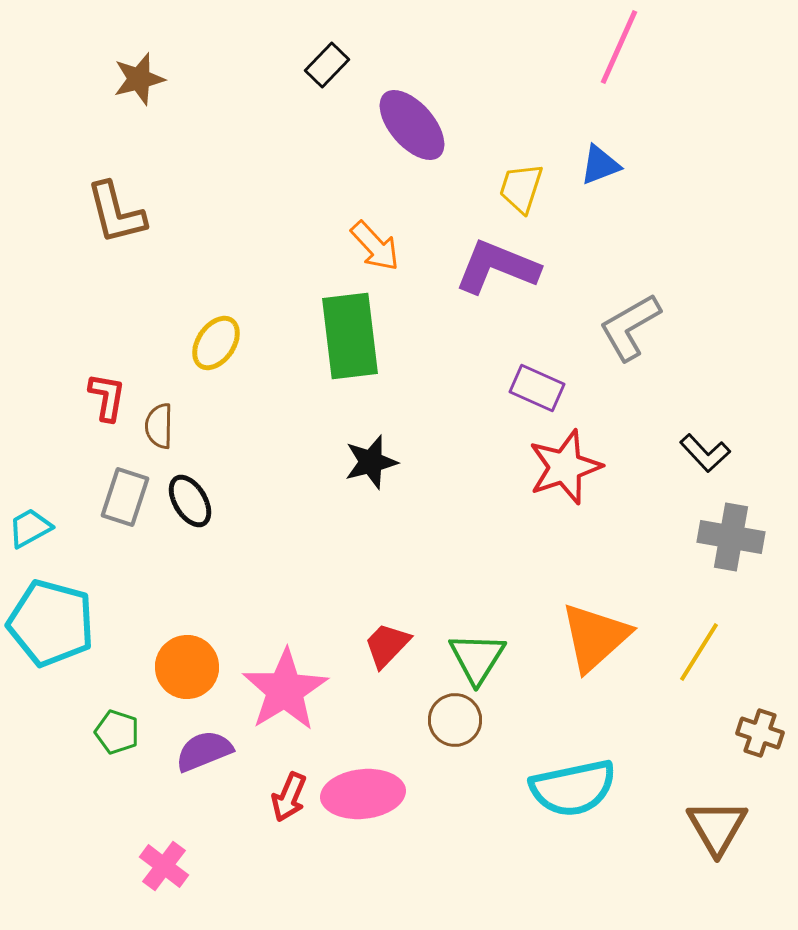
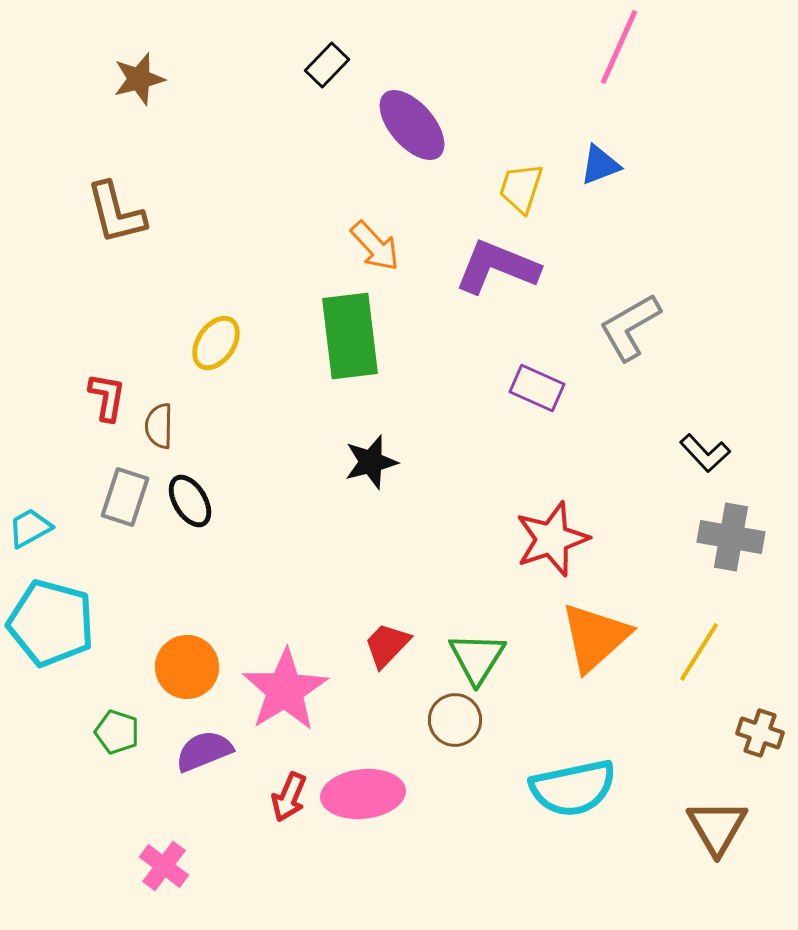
red star: moved 13 px left, 72 px down
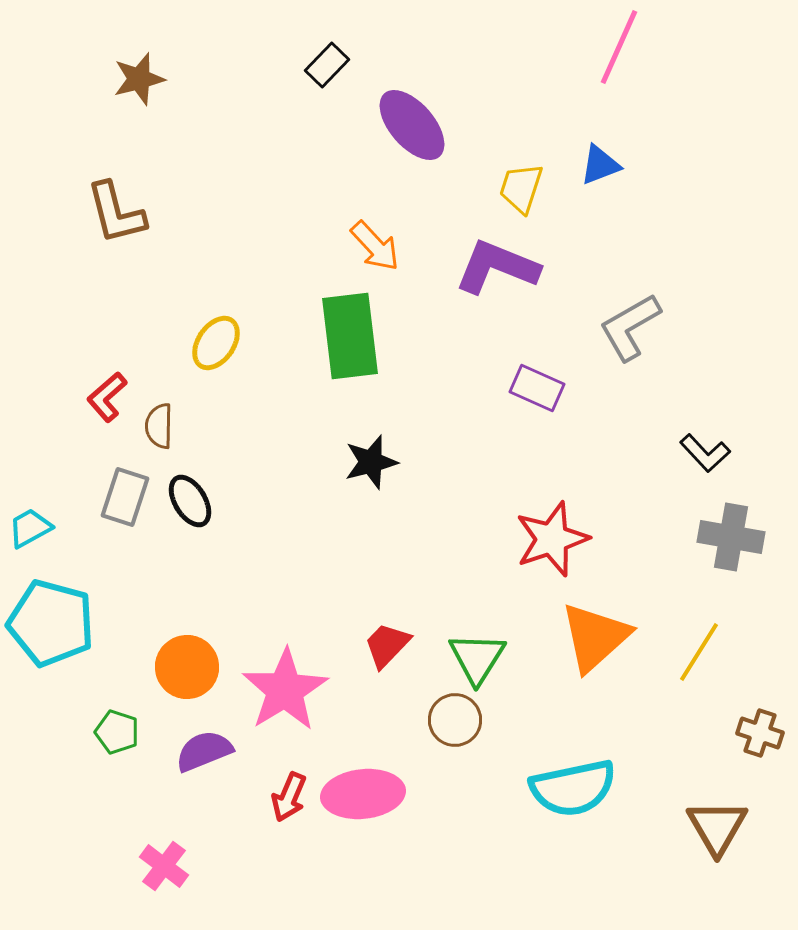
red L-shape: rotated 141 degrees counterclockwise
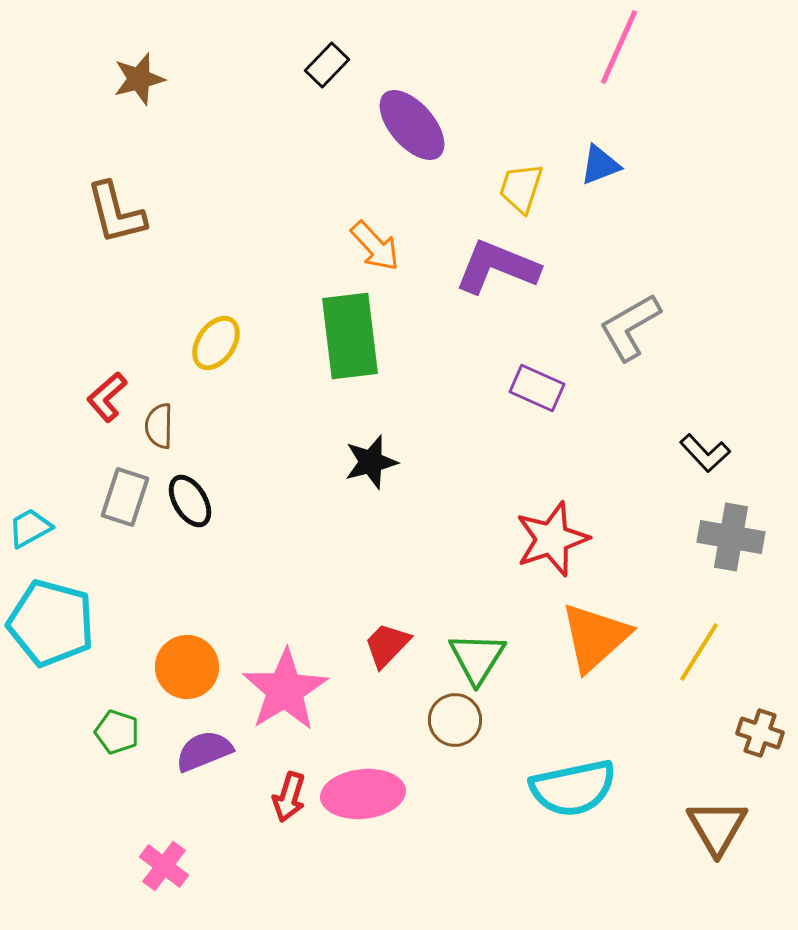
red arrow: rotated 6 degrees counterclockwise
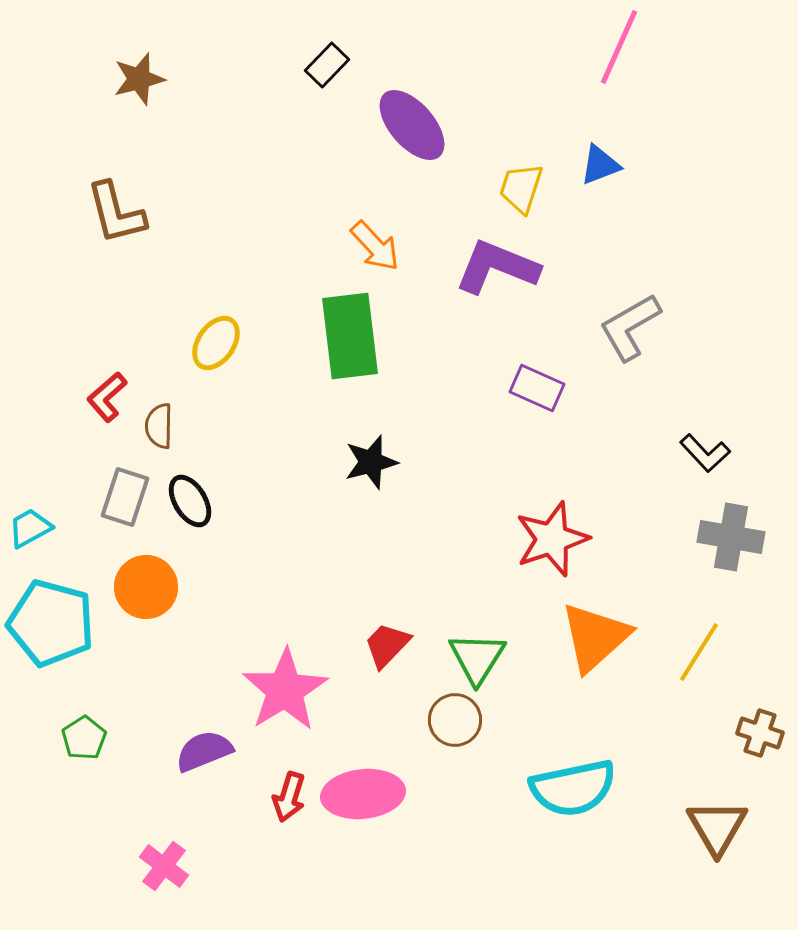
orange circle: moved 41 px left, 80 px up
green pentagon: moved 33 px left, 6 px down; rotated 21 degrees clockwise
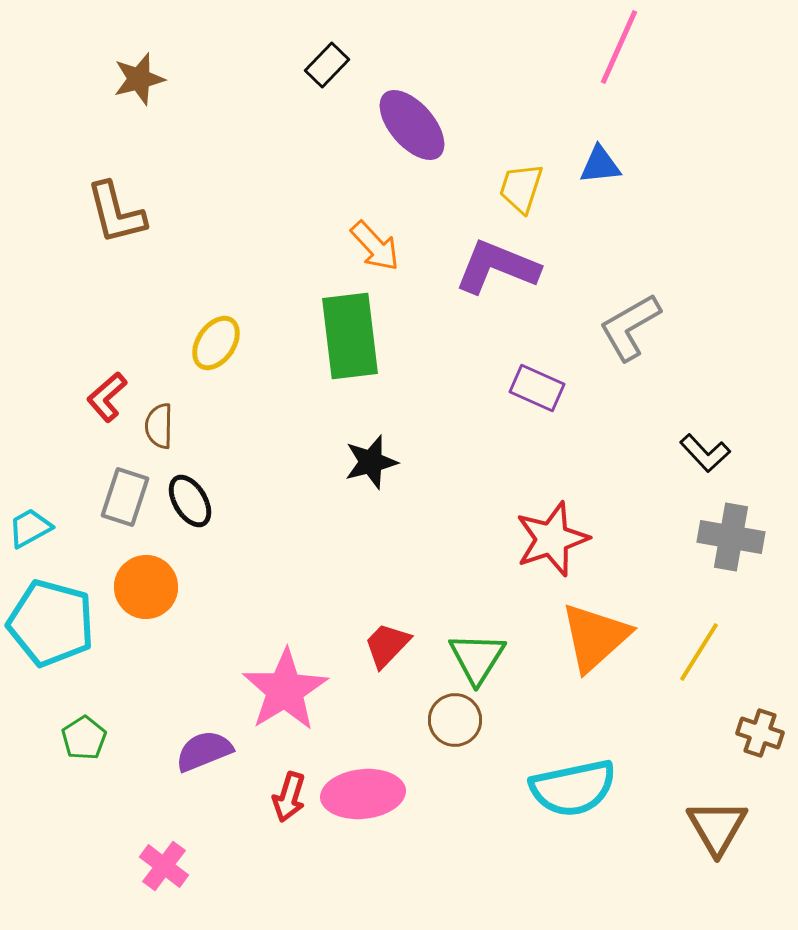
blue triangle: rotated 15 degrees clockwise
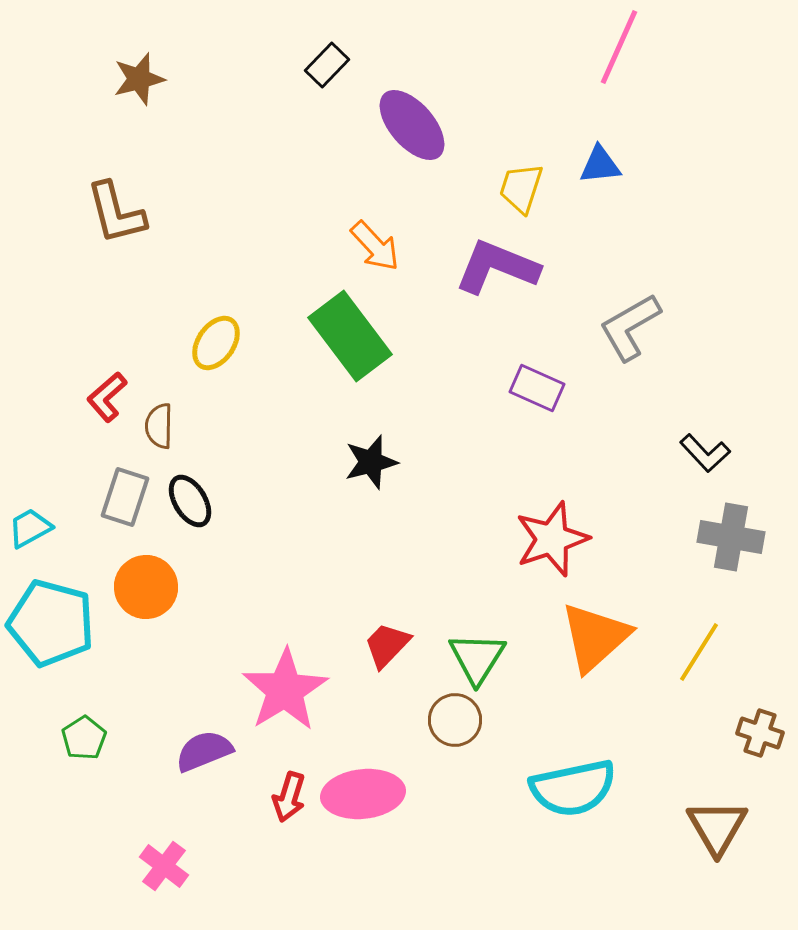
green rectangle: rotated 30 degrees counterclockwise
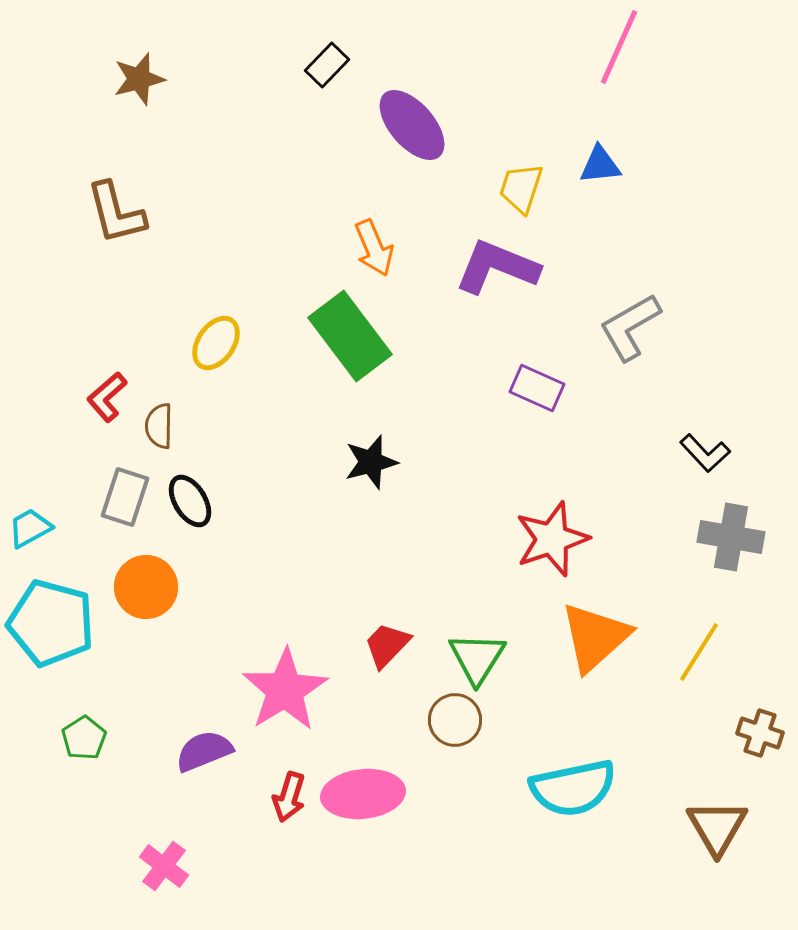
orange arrow: moved 1 px left, 2 px down; rotated 20 degrees clockwise
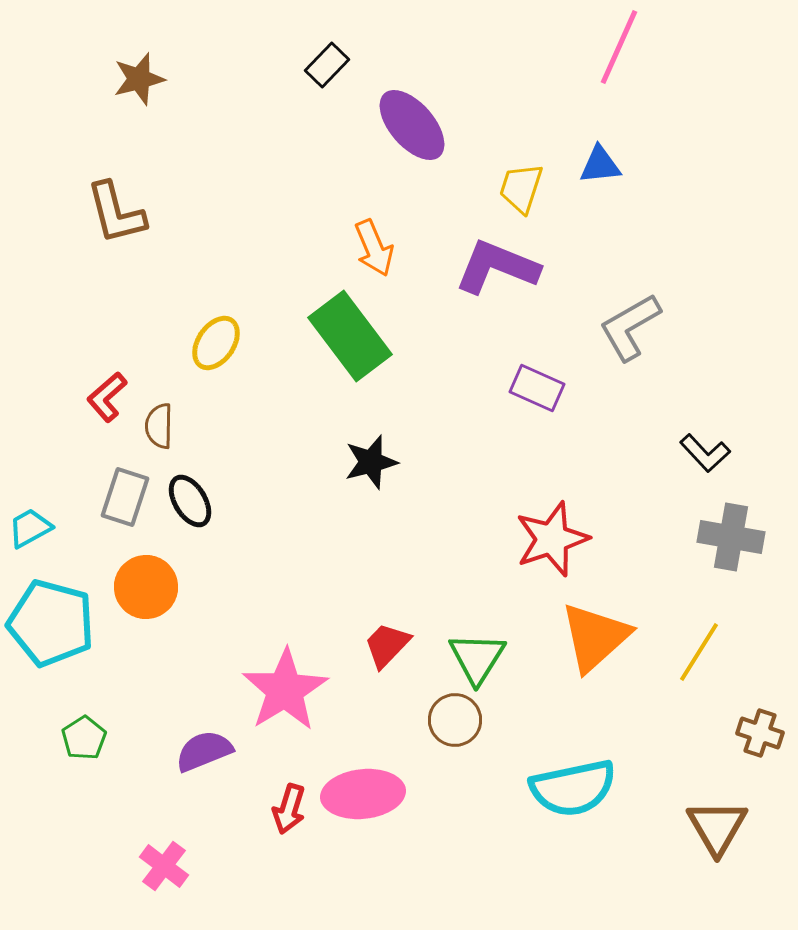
red arrow: moved 12 px down
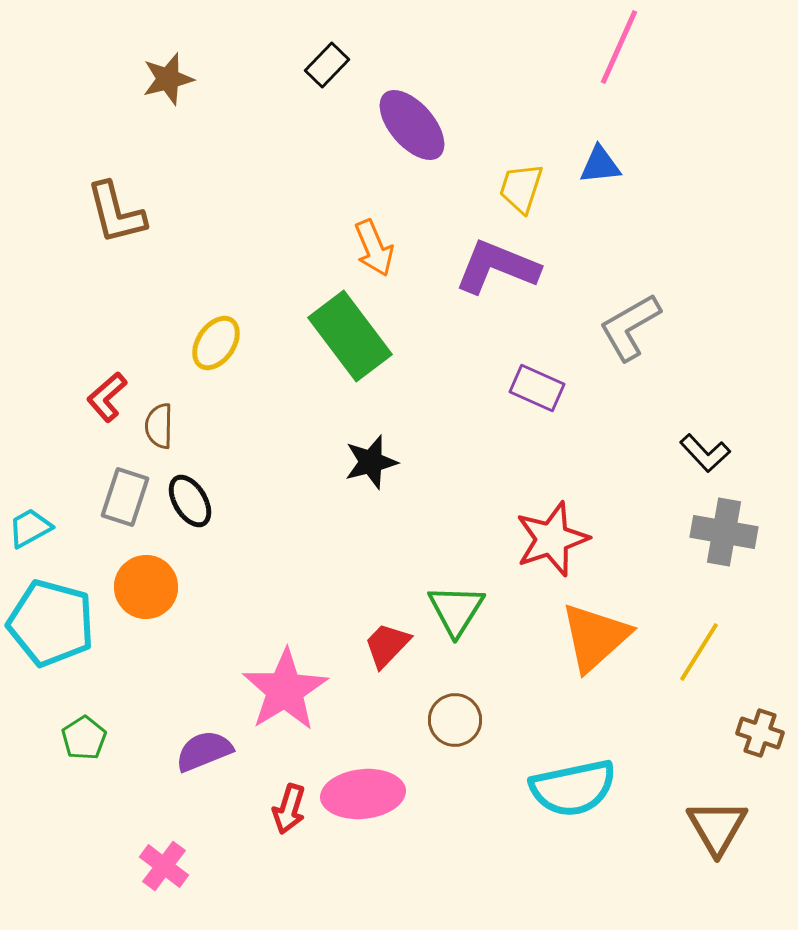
brown star: moved 29 px right
gray cross: moved 7 px left, 5 px up
green triangle: moved 21 px left, 48 px up
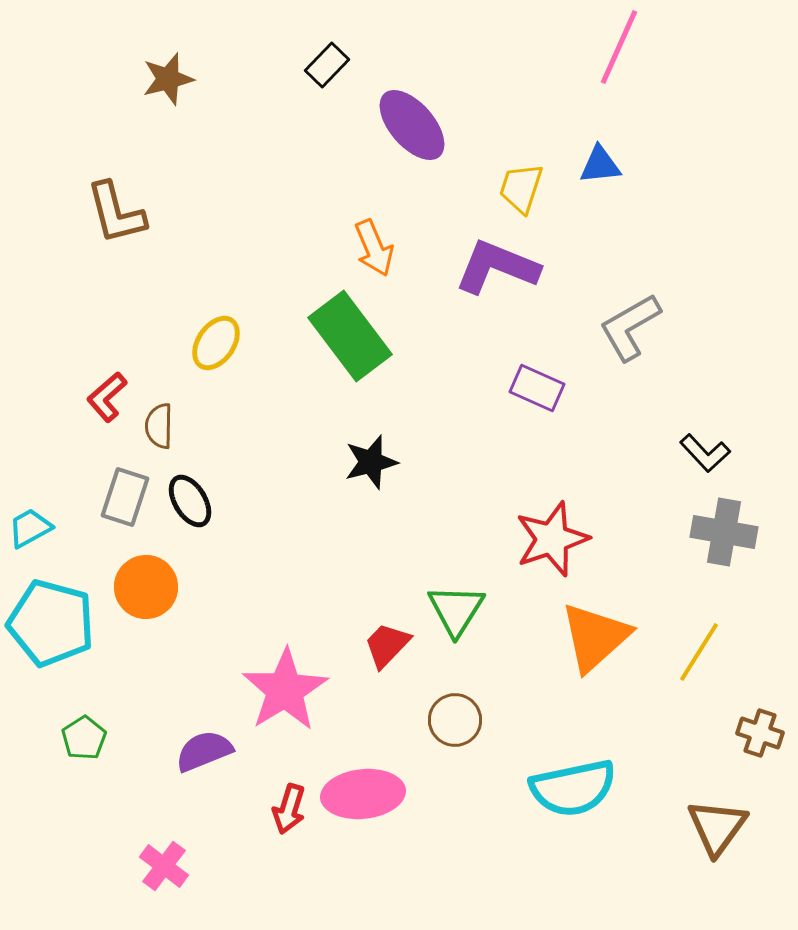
brown triangle: rotated 6 degrees clockwise
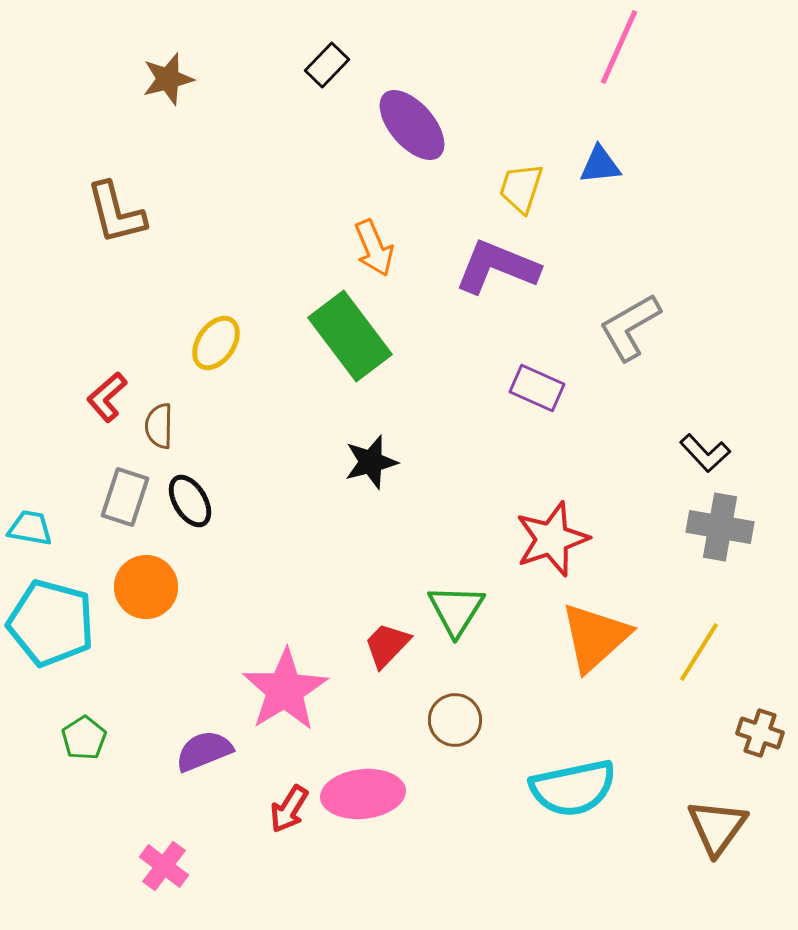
cyan trapezoid: rotated 39 degrees clockwise
gray cross: moved 4 px left, 5 px up
red arrow: rotated 15 degrees clockwise
